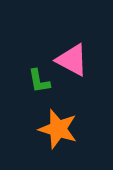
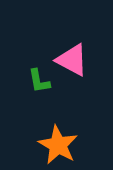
orange star: moved 16 px down; rotated 12 degrees clockwise
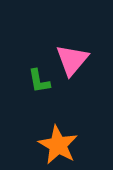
pink triangle: rotated 42 degrees clockwise
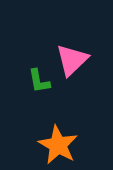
pink triangle: rotated 6 degrees clockwise
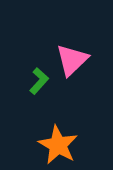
green L-shape: rotated 128 degrees counterclockwise
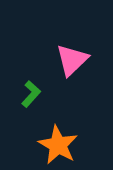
green L-shape: moved 8 px left, 13 px down
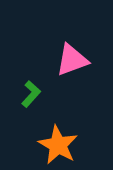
pink triangle: rotated 24 degrees clockwise
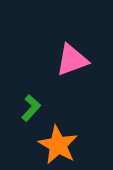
green L-shape: moved 14 px down
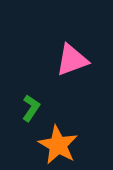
green L-shape: rotated 8 degrees counterclockwise
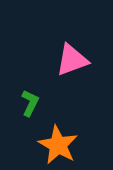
green L-shape: moved 1 px left, 5 px up; rotated 8 degrees counterclockwise
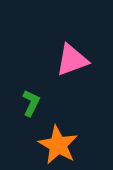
green L-shape: moved 1 px right
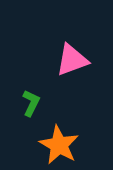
orange star: moved 1 px right
